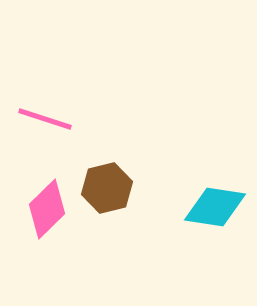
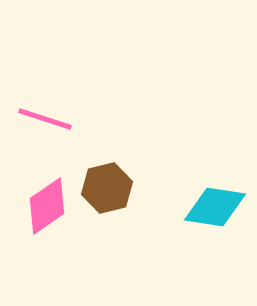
pink diamond: moved 3 px up; rotated 10 degrees clockwise
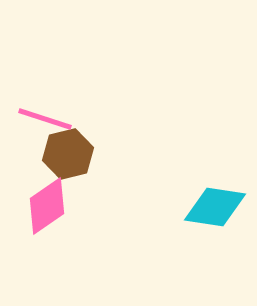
brown hexagon: moved 39 px left, 34 px up
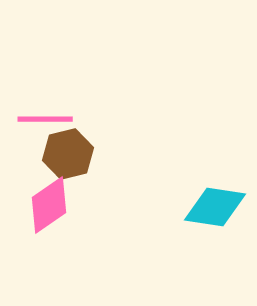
pink line: rotated 18 degrees counterclockwise
pink diamond: moved 2 px right, 1 px up
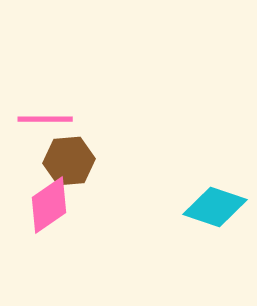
brown hexagon: moved 1 px right, 7 px down; rotated 9 degrees clockwise
cyan diamond: rotated 10 degrees clockwise
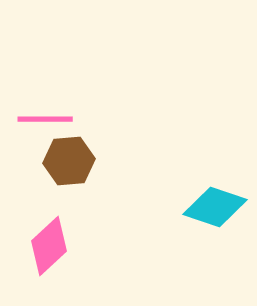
pink diamond: moved 41 px down; rotated 8 degrees counterclockwise
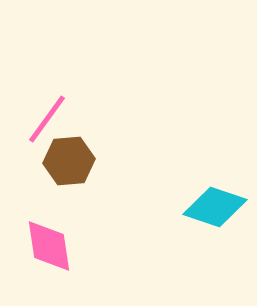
pink line: moved 2 px right; rotated 54 degrees counterclockwise
pink diamond: rotated 56 degrees counterclockwise
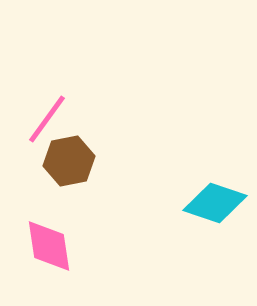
brown hexagon: rotated 6 degrees counterclockwise
cyan diamond: moved 4 px up
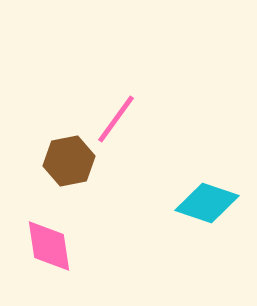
pink line: moved 69 px right
cyan diamond: moved 8 px left
